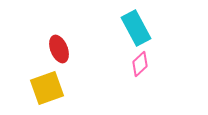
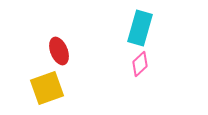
cyan rectangle: moved 4 px right; rotated 44 degrees clockwise
red ellipse: moved 2 px down
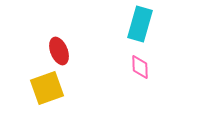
cyan rectangle: moved 4 px up
pink diamond: moved 3 px down; rotated 50 degrees counterclockwise
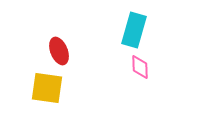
cyan rectangle: moved 6 px left, 6 px down
yellow square: rotated 28 degrees clockwise
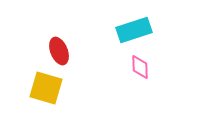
cyan rectangle: rotated 56 degrees clockwise
yellow square: moved 1 px left; rotated 8 degrees clockwise
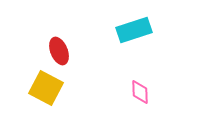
pink diamond: moved 25 px down
yellow square: rotated 12 degrees clockwise
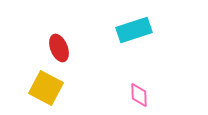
red ellipse: moved 3 px up
pink diamond: moved 1 px left, 3 px down
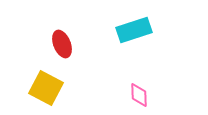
red ellipse: moved 3 px right, 4 px up
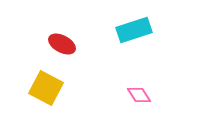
red ellipse: rotated 40 degrees counterclockwise
pink diamond: rotated 30 degrees counterclockwise
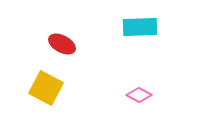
cyan rectangle: moved 6 px right, 3 px up; rotated 16 degrees clockwise
pink diamond: rotated 30 degrees counterclockwise
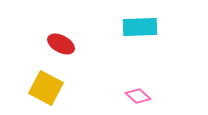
red ellipse: moved 1 px left
pink diamond: moved 1 px left, 1 px down; rotated 15 degrees clockwise
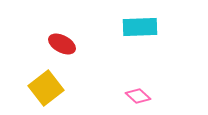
red ellipse: moved 1 px right
yellow square: rotated 24 degrees clockwise
